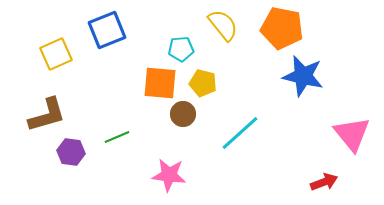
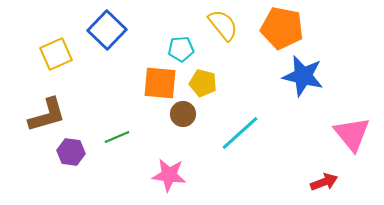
blue square: rotated 24 degrees counterclockwise
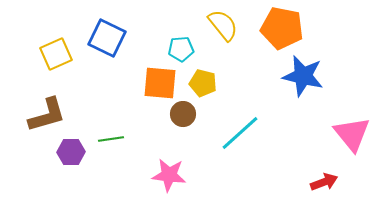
blue square: moved 8 px down; rotated 18 degrees counterclockwise
green line: moved 6 px left, 2 px down; rotated 15 degrees clockwise
purple hexagon: rotated 8 degrees counterclockwise
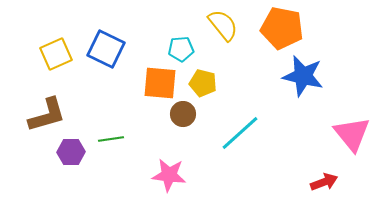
blue square: moved 1 px left, 11 px down
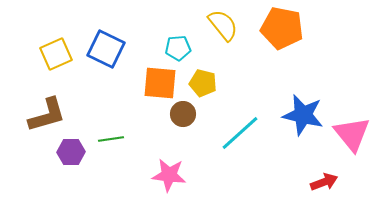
cyan pentagon: moved 3 px left, 1 px up
blue star: moved 39 px down
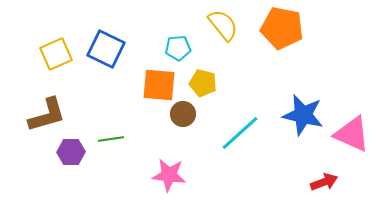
orange square: moved 1 px left, 2 px down
pink triangle: rotated 27 degrees counterclockwise
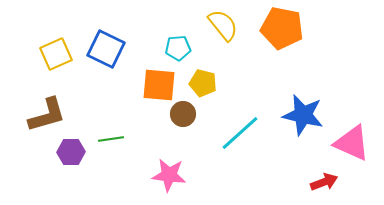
pink triangle: moved 9 px down
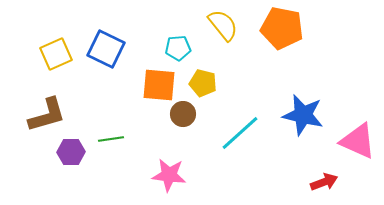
pink triangle: moved 6 px right, 2 px up
